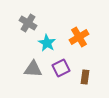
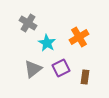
gray triangle: rotated 42 degrees counterclockwise
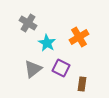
purple square: rotated 36 degrees counterclockwise
brown rectangle: moved 3 px left, 7 px down
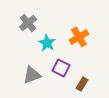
gray cross: rotated 18 degrees clockwise
gray triangle: moved 1 px left, 6 px down; rotated 18 degrees clockwise
brown rectangle: rotated 24 degrees clockwise
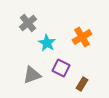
orange cross: moved 3 px right
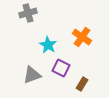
gray cross: moved 10 px up; rotated 24 degrees clockwise
orange cross: rotated 24 degrees counterclockwise
cyan star: moved 1 px right, 2 px down
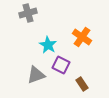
purple square: moved 3 px up
gray triangle: moved 4 px right
brown rectangle: rotated 64 degrees counterclockwise
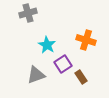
orange cross: moved 4 px right, 3 px down; rotated 18 degrees counterclockwise
cyan star: moved 1 px left
purple square: moved 2 px right, 1 px up; rotated 30 degrees clockwise
brown rectangle: moved 1 px left, 7 px up
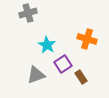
orange cross: moved 1 px right, 1 px up
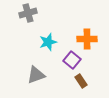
orange cross: rotated 18 degrees counterclockwise
cyan star: moved 1 px right, 3 px up; rotated 24 degrees clockwise
purple square: moved 9 px right, 4 px up; rotated 18 degrees counterclockwise
brown rectangle: moved 4 px down
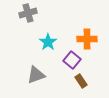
cyan star: rotated 18 degrees counterclockwise
